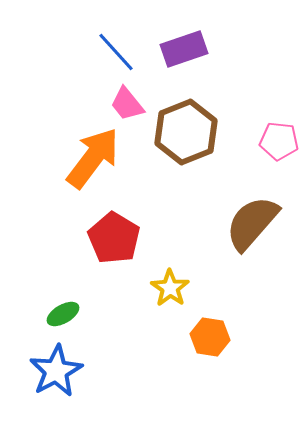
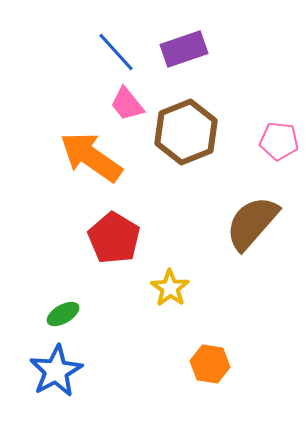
orange arrow: moved 2 px left, 1 px up; rotated 92 degrees counterclockwise
orange hexagon: moved 27 px down
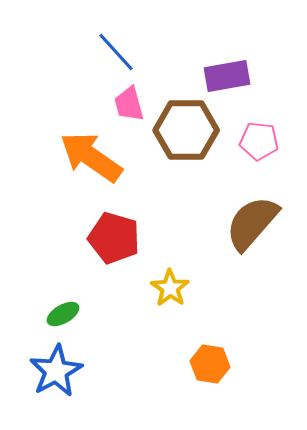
purple rectangle: moved 43 px right, 27 px down; rotated 9 degrees clockwise
pink trapezoid: moved 2 px right; rotated 24 degrees clockwise
brown hexagon: moved 2 px up; rotated 22 degrees clockwise
pink pentagon: moved 20 px left
red pentagon: rotated 15 degrees counterclockwise
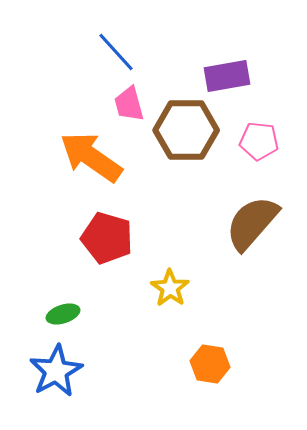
red pentagon: moved 7 px left
green ellipse: rotated 12 degrees clockwise
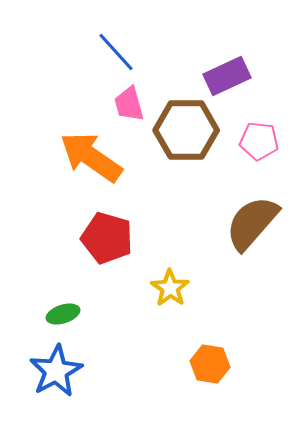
purple rectangle: rotated 15 degrees counterclockwise
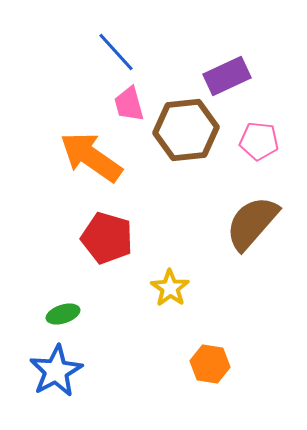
brown hexagon: rotated 6 degrees counterclockwise
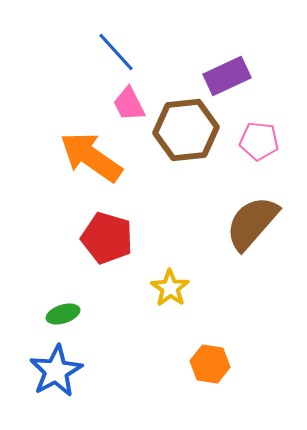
pink trapezoid: rotated 12 degrees counterclockwise
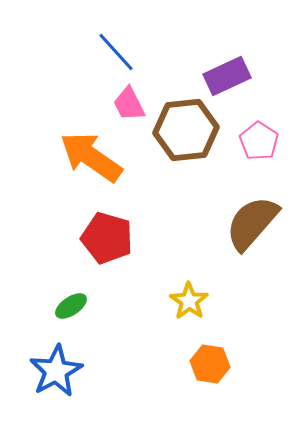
pink pentagon: rotated 27 degrees clockwise
yellow star: moved 19 px right, 13 px down
green ellipse: moved 8 px right, 8 px up; rotated 16 degrees counterclockwise
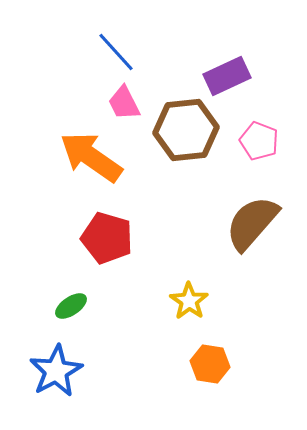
pink trapezoid: moved 5 px left, 1 px up
pink pentagon: rotated 12 degrees counterclockwise
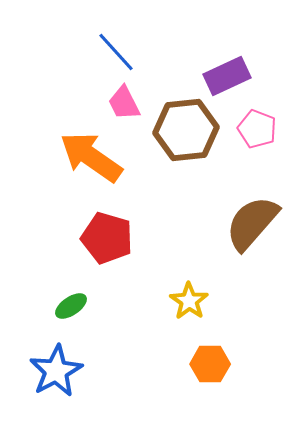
pink pentagon: moved 2 px left, 12 px up
orange hexagon: rotated 9 degrees counterclockwise
